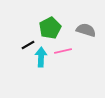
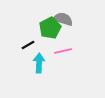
gray semicircle: moved 23 px left, 11 px up
cyan arrow: moved 2 px left, 6 px down
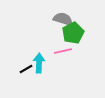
green pentagon: moved 23 px right, 5 px down
black line: moved 2 px left, 24 px down
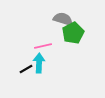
pink line: moved 20 px left, 5 px up
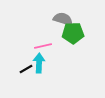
green pentagon: rotated 25 degrees clockwise
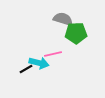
green pentagon: moved 3 px right
pink line: moved 10 px right, 8 px down
cyan arrow: rotated 102 degrees clockwise
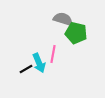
green pentagon: rotated 15 degrees clockwise
pink line: rotated 66 degrees counterclockwise
cyan arrow: rotated 54 degrees clockwise
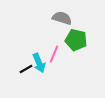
gray semicircle: moved 1 px left, 1 px up
green pentagon: moved 7 px down
pink line: moved 1 px right; rotated 12 degrees clockwise
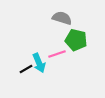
pink line: moved 3 px right; rotated 48 degrees clockwise
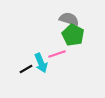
gray semicircle: moved 7 px right, 1 px down
green pentagon: moved 3 px left, 5 px up; rotated 15 degrees clockwise
cyan arrow: moved 2 px right
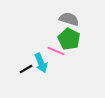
green pentagon: moved 4 px left, 4 px down
pink line: moved 1 px left, 3 px up; rotated 42 degrees clockwise
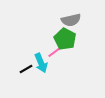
gray semicircle: moved 2 px right, 1 px down; rotated 150 degrees clockwise
green pentagon: moved 4 px left
pink line: rotated 60 degrees counterclockwise
